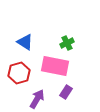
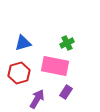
blue triangle: moved 2 px left, 1 px down; rotated 48 degrees counterclockwise
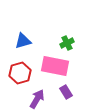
blue triangle: moved 2 px up
red hexagon: moved 1 px right
purple rectangle: rotated 64 degrees counterclockwise
